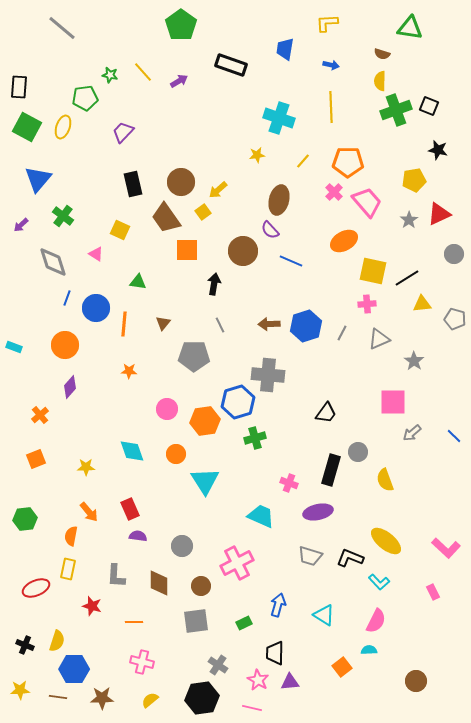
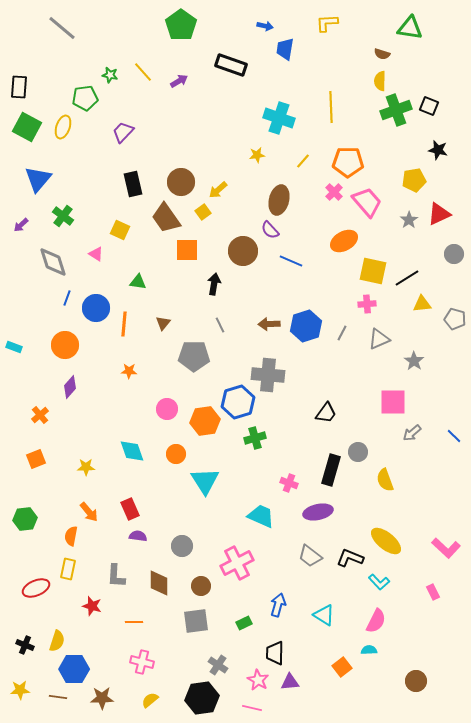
blue arrow at (331, 65): moved 66 px left, 39 px up
gray trapezoid at (310, 556): rotated 20 degrees clockwise
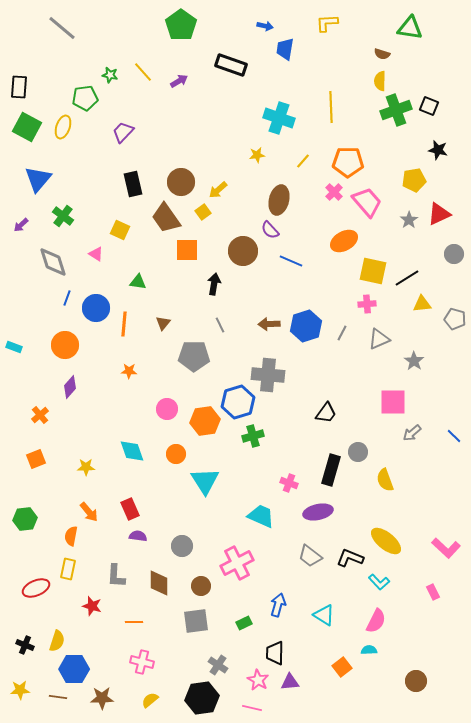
green cross at (255, 438): moved 2 px left, 2 px up
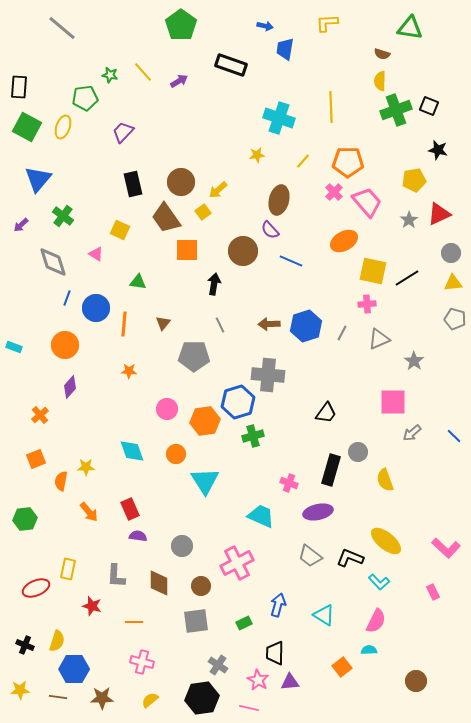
gray circle at (454, 254): moved 3 px left, 1 px up
yellow triangle at (422, 304): moved 31 px right, 21 px up
orange semicircle at (71, 536): moved 10 px left, 55 px up
pink line at (252, 708): moved 3 px left
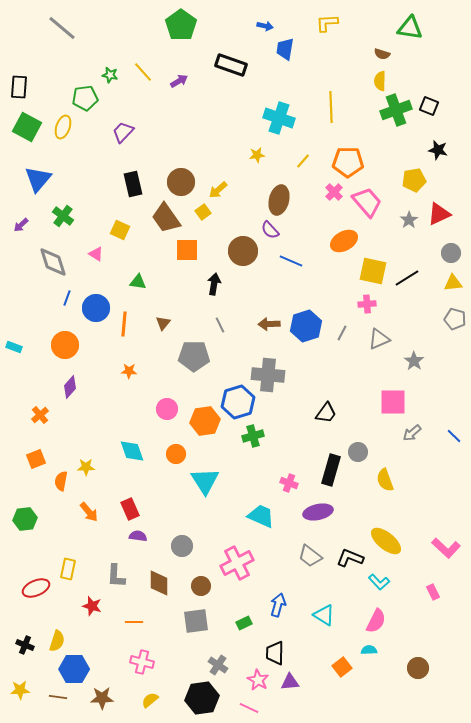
brown circle at (416, 681): moved 2 px right, 13 px up
pink line at (249, 708): rotated 12 degrees clockwise
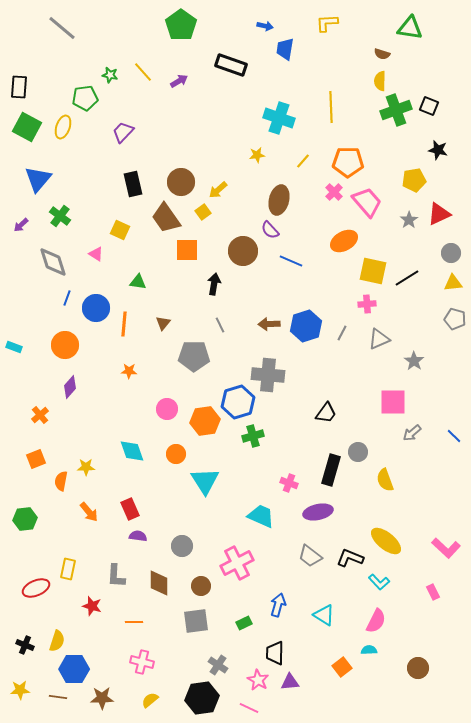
green cross at (63, 216): moved 3 px left
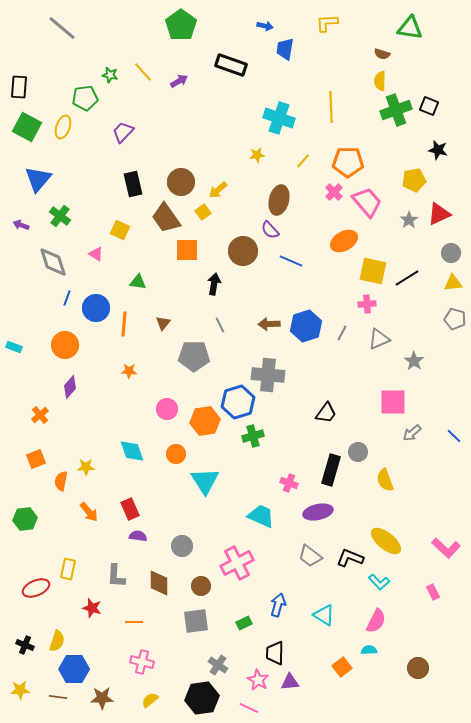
purple arrow at (21, 225): rotated 63 degrees clockwise
red star at (92, 606): moved 2 px down
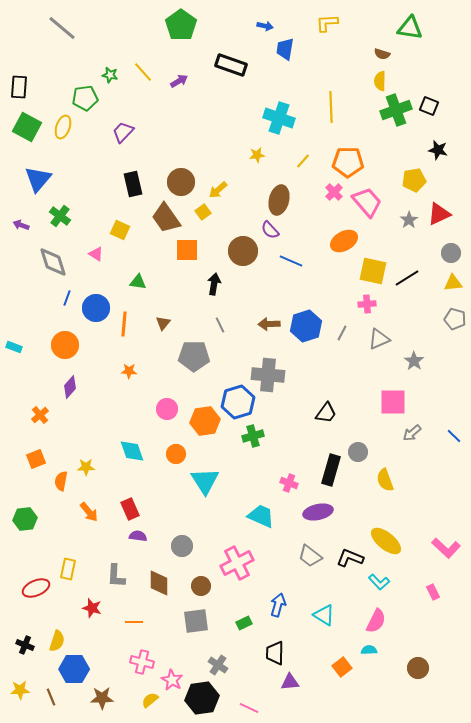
pink star at (258, 680): moved 86 px left
brown line at (58, 697): moved 7 px left; rotated 60 degrees clockwise
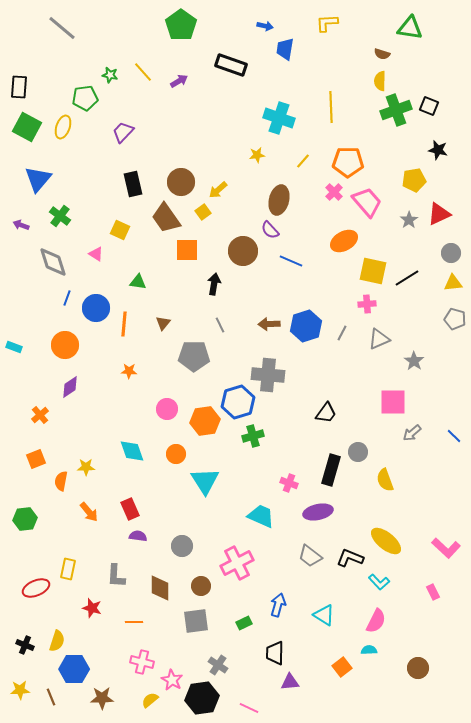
purple diamond at (70, 387): rotated 15 degrees clockwise
brown diamond at (159, 583): moved 1 px right, 5 px down
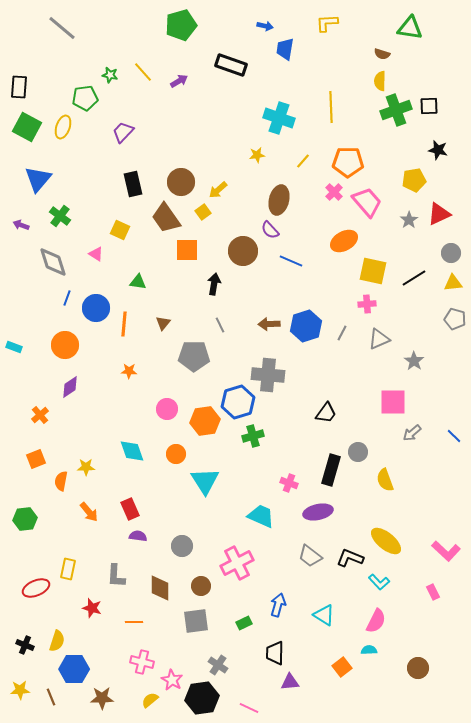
green pentagon at (181, 25): rotated 20 degrees clockwise
black square at (429, 106): rotated 24 degrees counterclockwise
black line at (407, 278): moved 7 px right
pink L-shape at (446, 548): moved 3 px down
